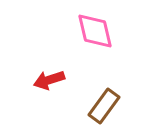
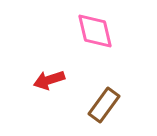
brown rectangle: moved 1 px up
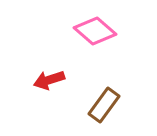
pink diamond: rotated 36 degrees counterclockwise
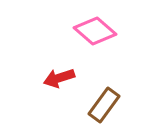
red arrow: moved 10 px right, 2 px up
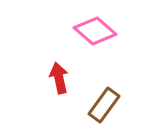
red arrow: rotated 96 degrees clockwise
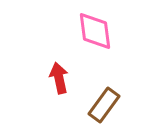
pink diamond: rotated 42 degrees clockwise
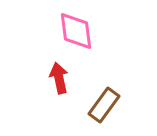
pink diamond: moved 19 px left
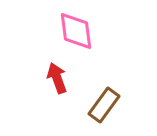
red arrow: moved 2 px left; rotated 8 degrees counterclockwise
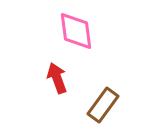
brown rectangle: moved 1 px left
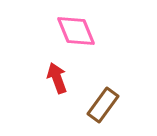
pink diamond: rotated 15 degrees counterclockwise
